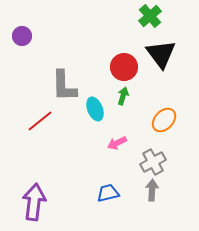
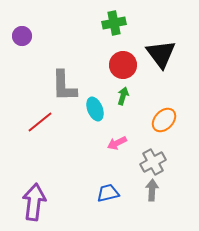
green cross: moved 36 px left, 7 px down; rotated 30 degrees clockwise
red circle: moved 1 px left, 2 px up
red line: moved 1 px down
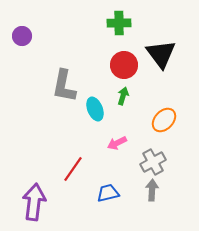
green cross: moved 5 px right; rotated 10 degrees clockwise
red circle: moved 1 px right
gray L-shape: rotated 12 degrees clockwise
red line: moved 33 px right, 47 px down; rotated 16 degrees counterclockwise
